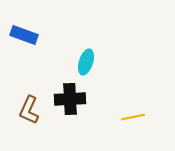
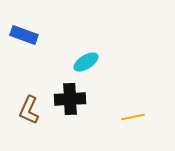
cyan ellipse: rotated 40 degrees clockwise
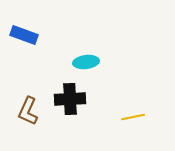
cyan ellipse: rotated 25 degrees clockwise
brown L-shape: moved 1 px left, 1 px down
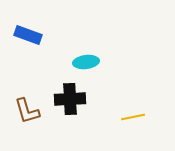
blue rectangle: moved 4 px right
brown L-shape: moved 1 px left; rotated 40 degrees counterclockwise
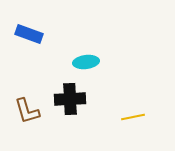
blue rectangle: moved 1 px right, 1 px up
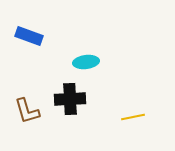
blue rectangle: moved 2 px down
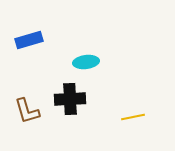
blue rectangle: moved 4 px down; rotated 36 degrees counterclockwise
